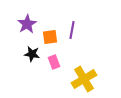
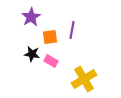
purple star: moved 4 px right, 7 px up
pink rectangle: moved 3 px left, 1 px up; rotated 40 degrees counterclockwise
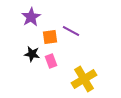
purple line: moved 1 px left, 1 px down; rotated 72 degrees counterclockwise
pink rectangle: rotated 40 degrees clockwise
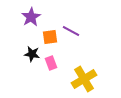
pink rectangle: moved 2 px down
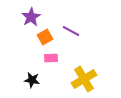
orange square: moved 5 px left; rotated 21 degrees counterclockwise
black star: moved 26 px down
pink rectangle: moved 5 px up; rotated 72 degrees counterclockwise
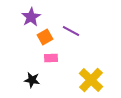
yellow cross: moved 7 px right, 1 px down; rotated 15 degrees counterclockwise
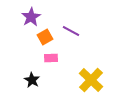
black star: rotated 21 degrees clockwise
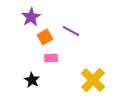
yellow cross: moved 2 px right
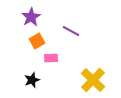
orange square: moved 8 px left, 4 px down
black star: rotated 21 degrees clockwise
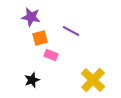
purple star: rotated 30 degrees counterclockwise
orange square: moved 3 px right, 3 px up; rotated 14 degrees clockwise
pink rectangle: moved 3 px up; rotated 24 degrees clockwise
